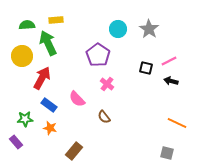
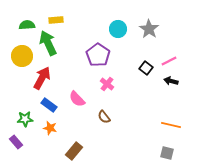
black square: rotated 24 degrees clockwise
orange line: moved 6 px left, 2 px down; rotated 12 degrees counterclockwise
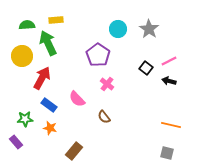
black arrow: moved 2 px left
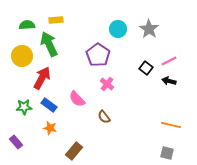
green arrow: moved 1 px right, 1 px down
green star: moved 1 px left, 12 px up
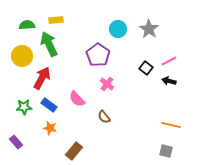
gray square: moved 1 px left, 2 px up
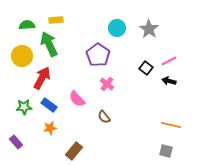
cyan circle: moved 1 px left, 1 px up
orange star: rotated 24 degrees counterclockwise
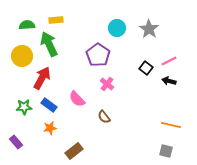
brown rectangle: rotated 12 degrees clockwise
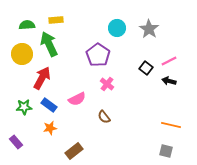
yellow circle: moved 2 px up
pink semicircle: rotated 72 degrees counterclockwise
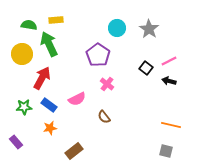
green semicircle: moved 2 px right; rotated 14 degrees clockwise
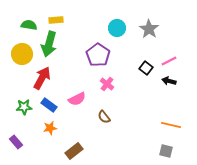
green arrow: rotated 140 degrees counterclockwise
